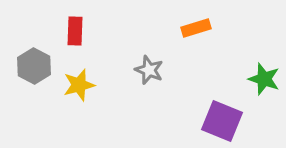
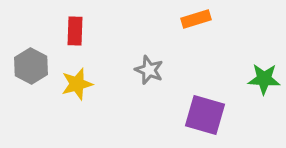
orange rectangle: moved 9 px up
gray hexagon: moved 3 px left
green star: rotated 16 degrees counterclockwise
yellow star: moved 2 px left, 1 px up
purple square: moved 17 px left, 6 px up; rotated 6 degrees counterclockwise
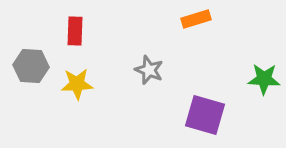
gray hexagon: rotated 24 degrees counterclockwise
yellow star: rotated 12 degrees clockwise
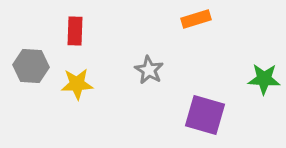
gray star: rotated 8 degrees clockwise
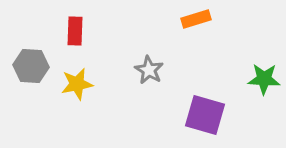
yellow star: rotated 8 degrees counterclockwise
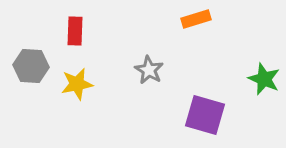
green star: rotated 20 degrees clockwise
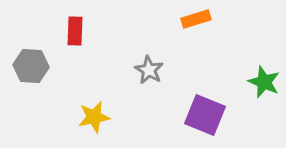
green star: moved 3 px down
yellow star: moved 17 px right, 33 px down
purple square: rotated 6 degrees clockwise
